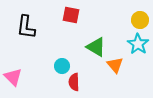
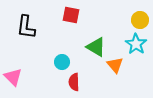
cyan star: moved 2 px left
cyan circle: moved 4 px up
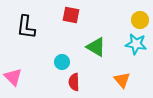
cyan star: rotated 25 degrees counterclockwise
orange triangle: moved 7 px right, 15 px down
